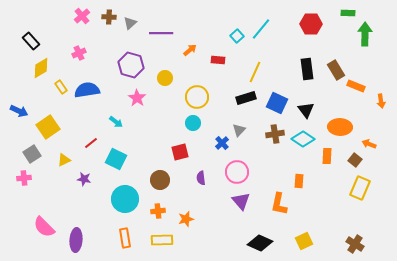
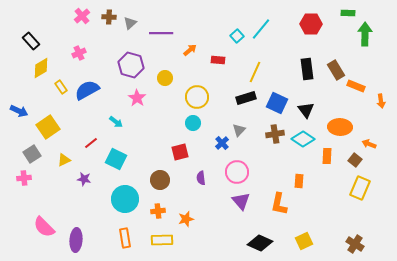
blue semicircle at (87, 90): rotated 20 degrees counterclockwise
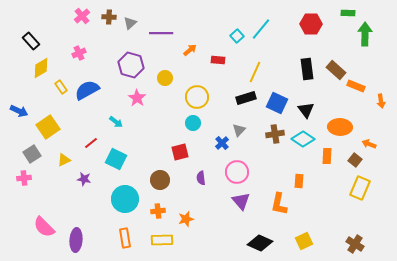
brown rectangle at (336, 70): rotated 18 degrees counterclockwise
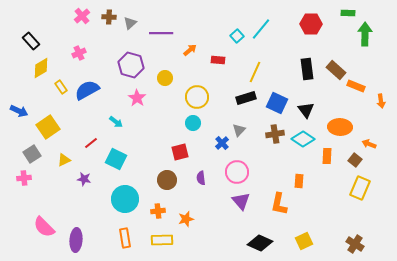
brown circle at (160, 180): moved 7 px right
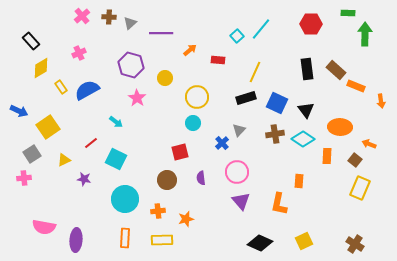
pink semicircle at (44, 227): rotated 35 degrees counterclockwise
orange rectangle at (125, 238): rotated 12 degrees clockwise
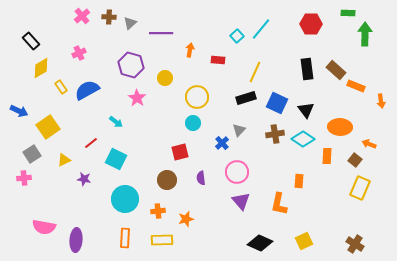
orange arrow at (190, 50): rotated 40 degrees counterclockwise
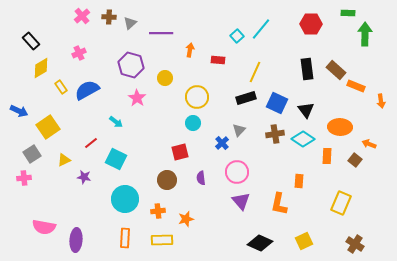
purple star at (84, 179): moved 2 px up
yellow rectangle at (360, 188): moved 19 px left, 15 px down
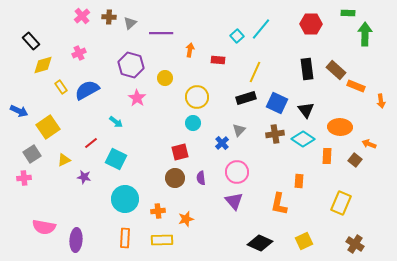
yellow diamond at (41, 68): moved 2 px right, 3 px up; rotated 15 degrees clockwise
brown circle at (167, 180): moved 8 px right, 2 px up
purple triangle at (241, 201): moved 7 px left
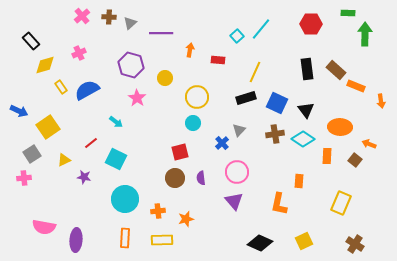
yellow diamond at (43, 65): moved 2 px right
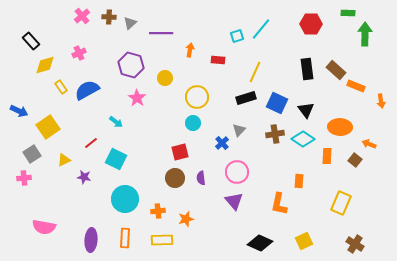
cyan square at (237, 36): rotated 24 degrees clockwise
purple ellipse at (76, 240): moved 15 px right
